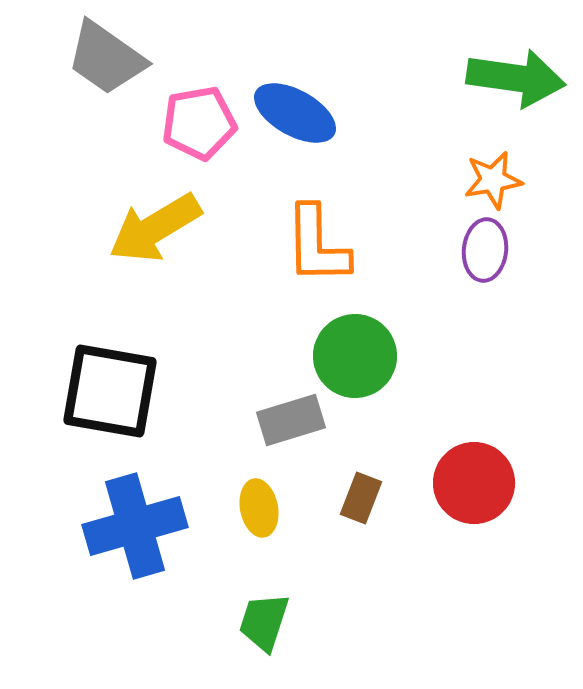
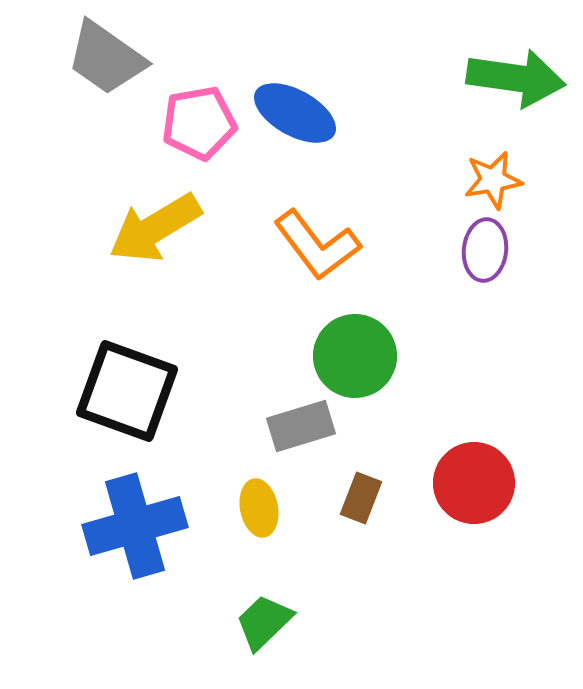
orange L-shape: rotated 36 degrees counterclockwise
black square: moved 17 px right; rotated 10 degrees clockwise
gray rectangle: moved 10 px right, 6 px down
green trapezoid: rotated 28 degrees clockwise
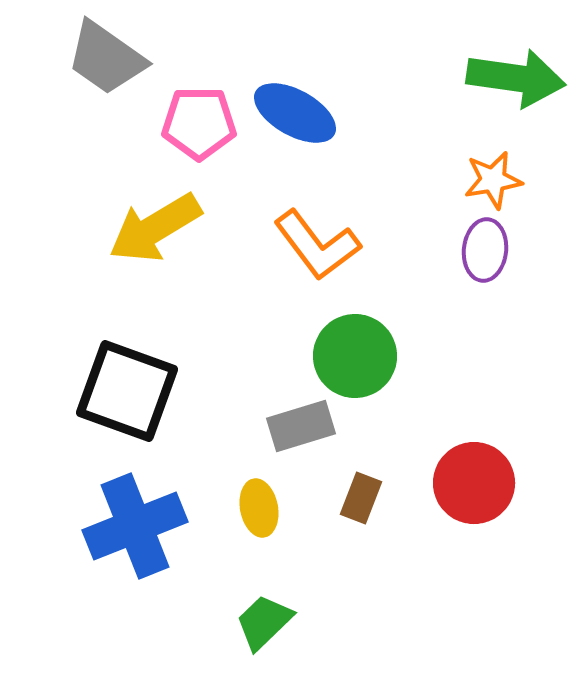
pink pentagon: rotated 10 degrees clockwise
blue cross: rotated 6 degrees counterclockwise
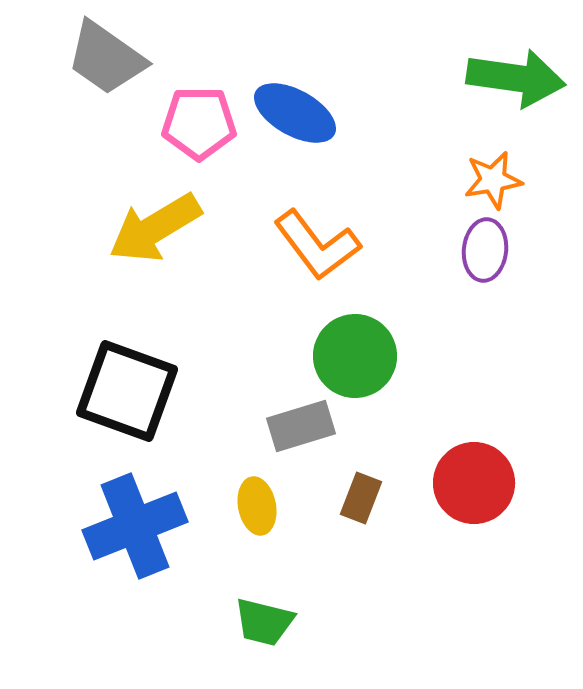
yellow ellipse: moved 2 px left, 2 px up
green trapezoid: rotated 122 degrees counterclockwise
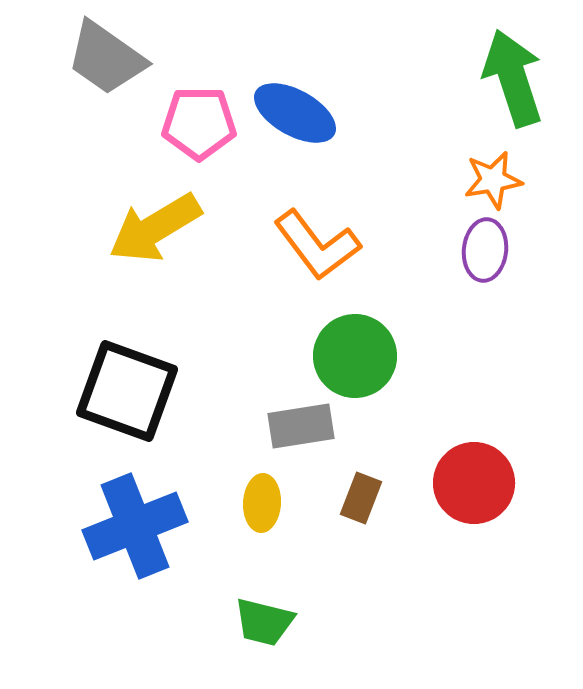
green arrow: moved 3 px left; rotated 116 degrees counterclockwise
gray rectangle: rotated 8 degrees clockwise
yellow ellipse: moved 5 px right, 3 px up; rotated 14 degrees clockwise
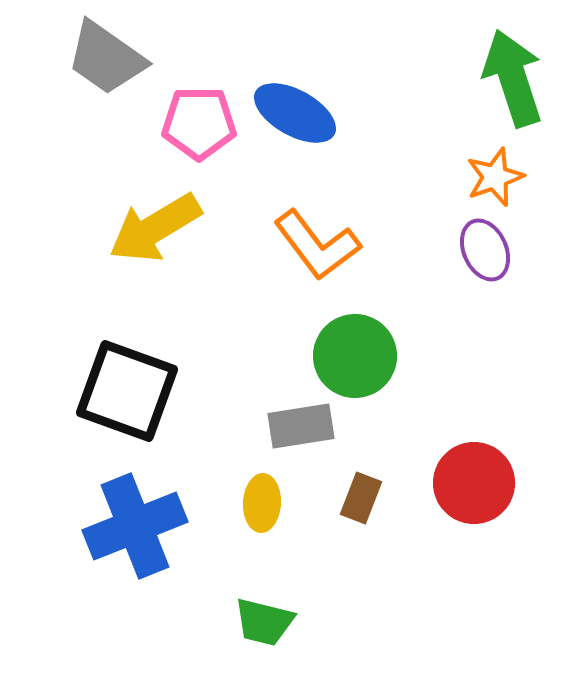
orange star: moved 2 px right, 3 px up; rotated 10 degrees counterclockwise
purple ellipse: rotated 30 degrees counterclockwise
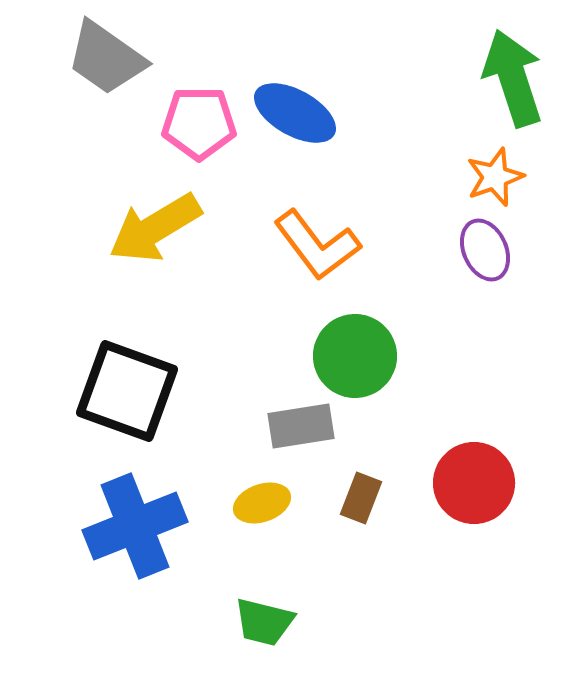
yellow ellipse: rotated 68 degrees clockwise
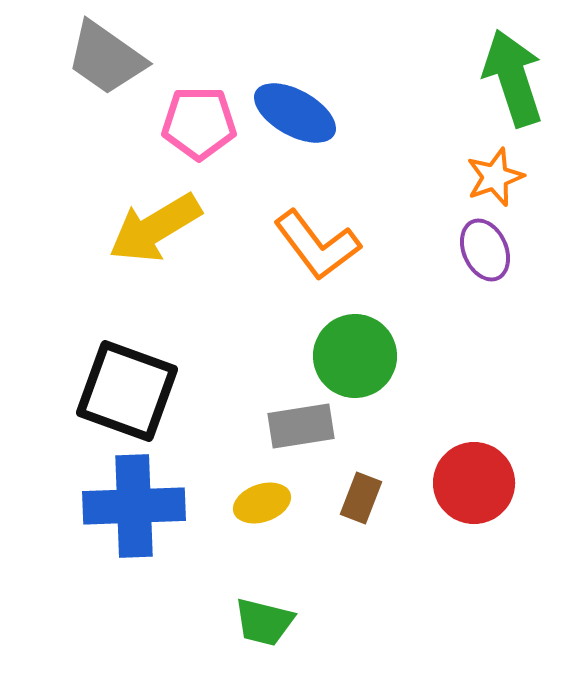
blue cross: moved 1 px left, 20 px up; rotated 20 degrees clockwise
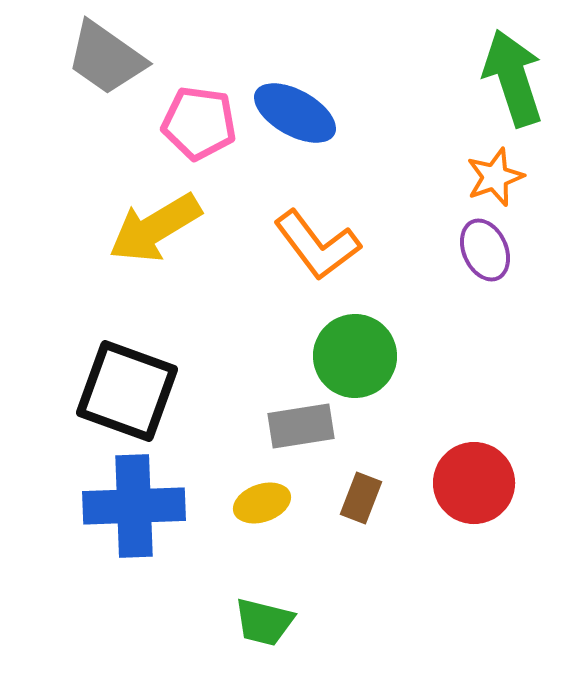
pink pentagon: rotated 8 degrees clockwise
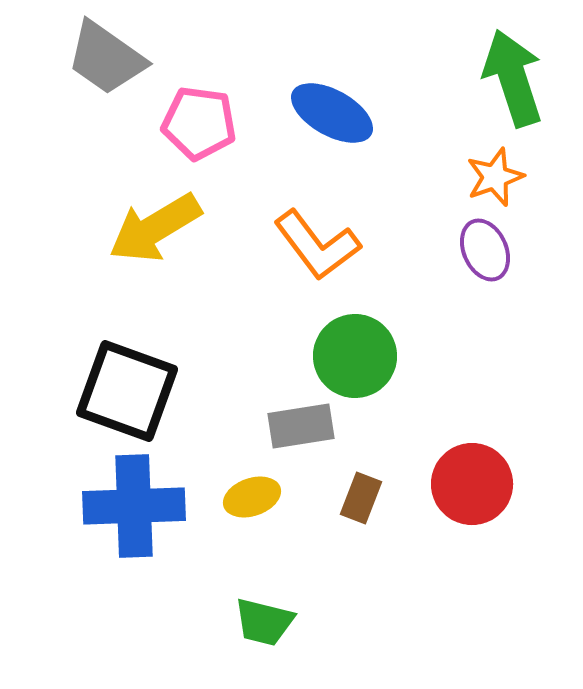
blue ellipse: moved 37 px right
red circle: moved 2 px left, 1 px down
yellow ellipse: moved 10 px left, 6 px up
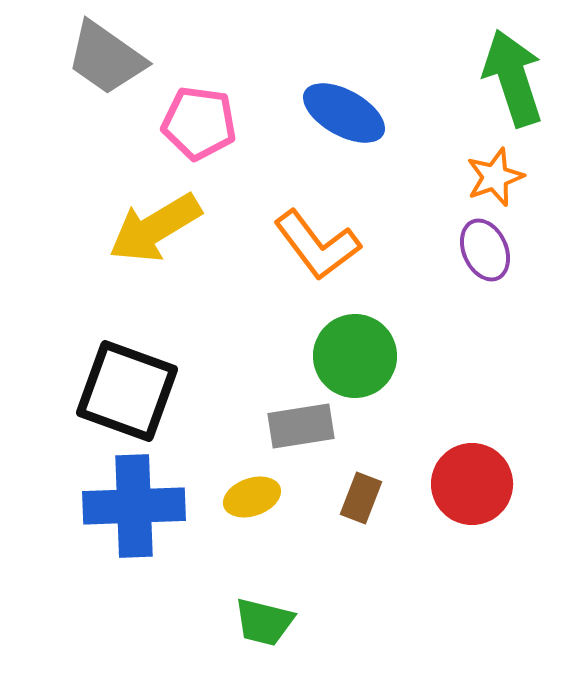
blue ellipse: moved 12 px right
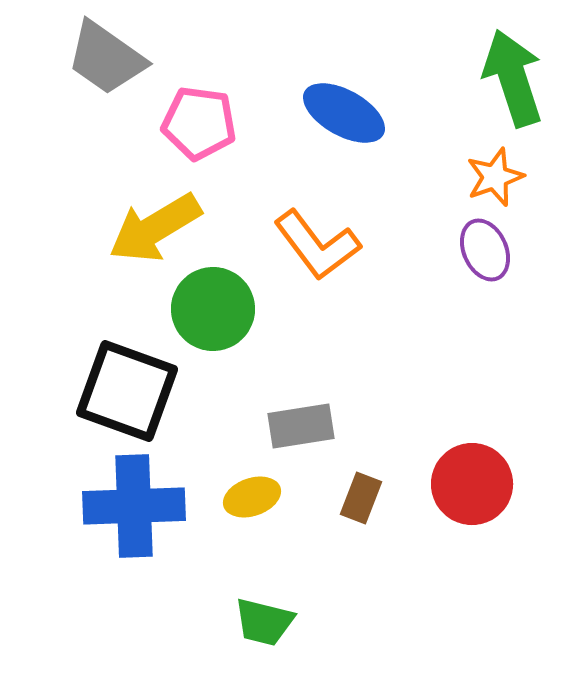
green circle: moved 142 px left, 47 px up
